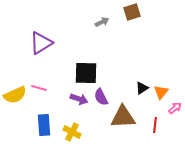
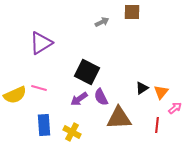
brown square: rotated 18 degrees clockwise
black square: moved 1 px right, 1 px up; rotated 25 degrees clockwise
purple arrow: rotated 126 degrees clockwise
brown triangle: moved 4 px left, 1 px down
red line: moved 2 px right
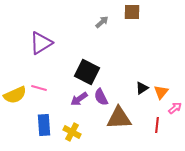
gray arrow: rotated 16 degrees counterclockwise
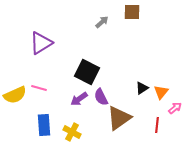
brown triangle: rotated 32 degrees counterclockwise
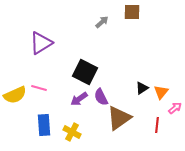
black square: moved 2 px left
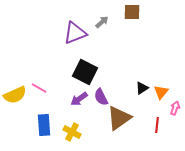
purple triangle: moved 34 px right, 10 px up; rotated 10 degrees clockwise
pink line: rotated 14 degrees clockwise
pink arrow: rotated 32 degrees counterclockwise
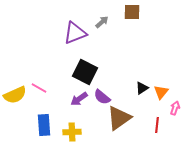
purple semicircle: moved 1 px right; rotated 24 degrees counterclockwise
yellow cross: rotated 30 degrees counterclockwise
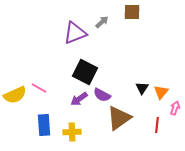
black triangle: rotated 24 degrees counterclockwise
purple semicircle: moved 2 px up; rotated 12 degrees counterclockwise
